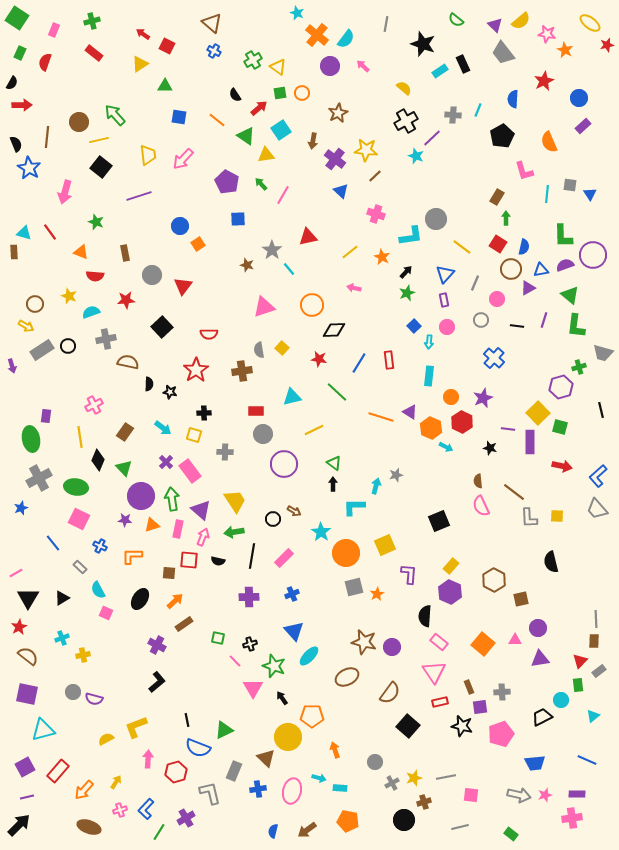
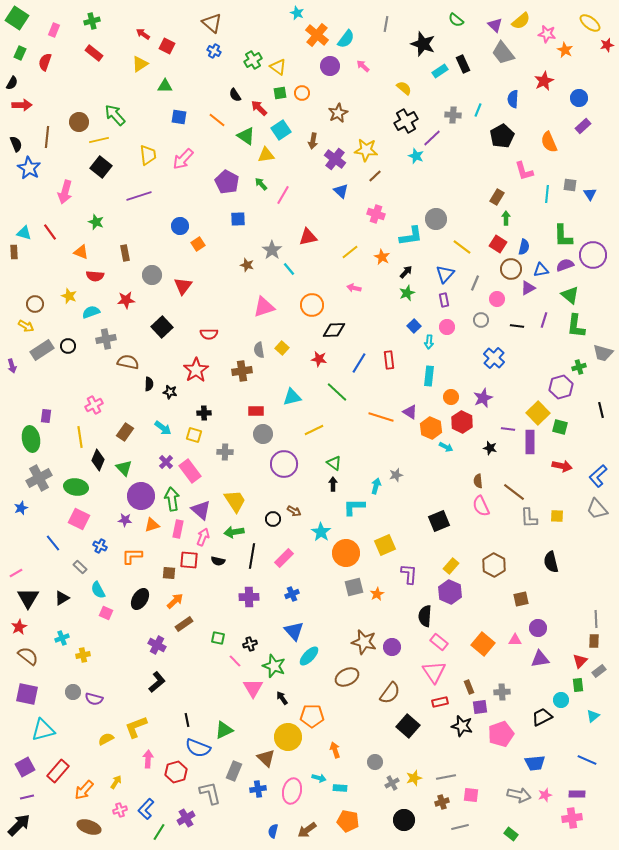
red arrow at (259, 108): rotated 96 degrees counterclockwise
brown hexagon at (494, 580): moved 15 px up
brown cross at (424, 802): moved 18 px right
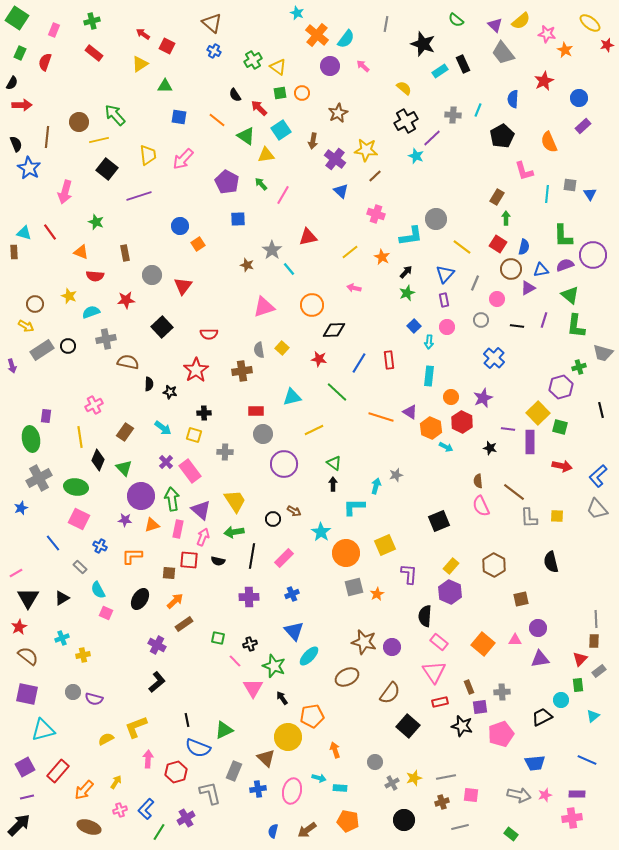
black square at (101, 167): moved 6 px right, 2 px down
red triangle at (580, 661): moved 2 px up
orange pentagon at (312, 716): rotated 10 degrees counterclockwise
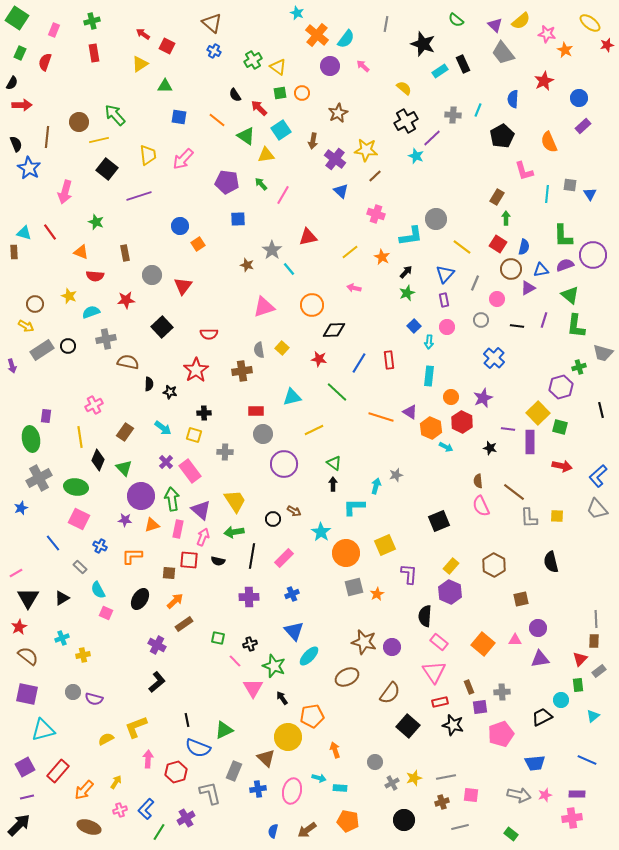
red rectangle at (94, 53): rotated 42 degrees clockwise
purple pentagon at (227, 182): rotated 20 degrees counterclockwise
black star at (462, 726): moved 9 px left, 1 px up
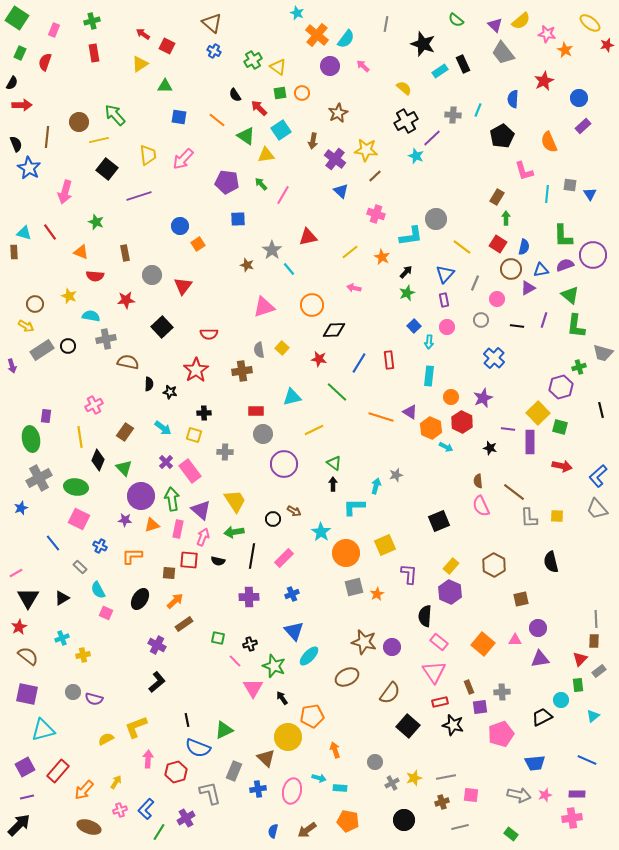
cyan semicircle at (91, 312): moved 4 px down; rotated 30 degrees clockwise
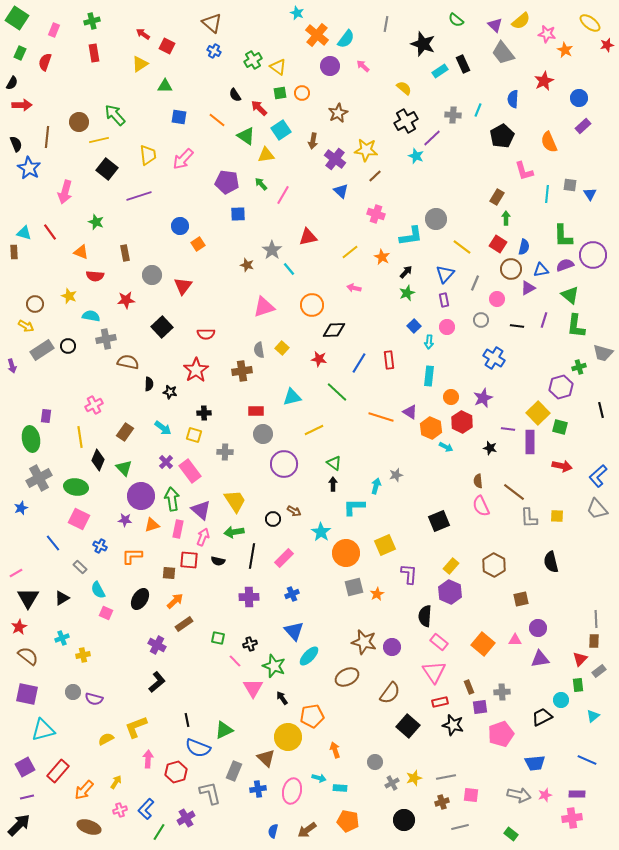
blue square at (238, 219): moved 5 px up
red semicircle at (209, 334): moved 3 px left
blue cross at (494, 358): rotated 10 degrees counterclockwise
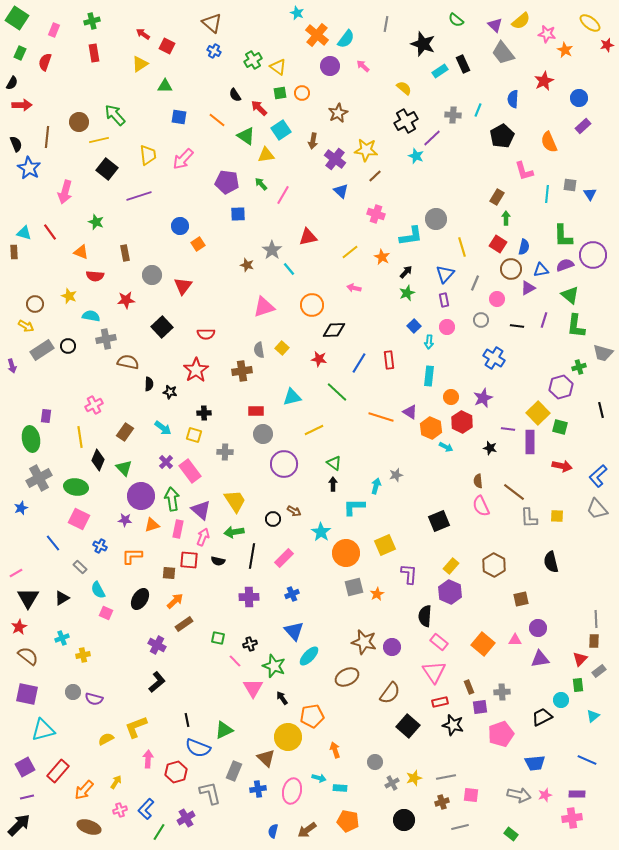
yellow line at (462, 247): rotated 36 degrees clockwise
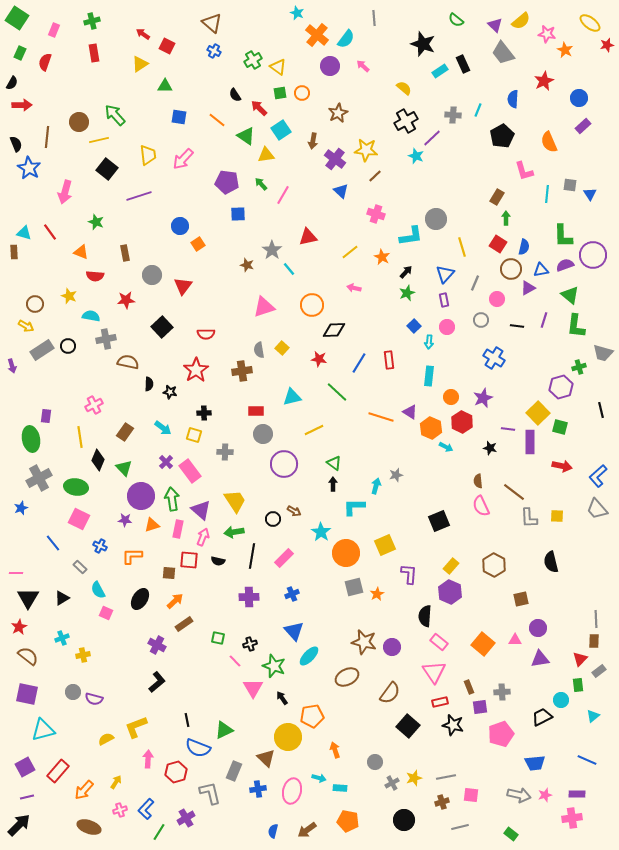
gray line at (386, 24): moved 12 px left, 6 px up; rotated 14 degrees counterclockwise
pink line at (16, 573): rotated 32 degrees clockwise
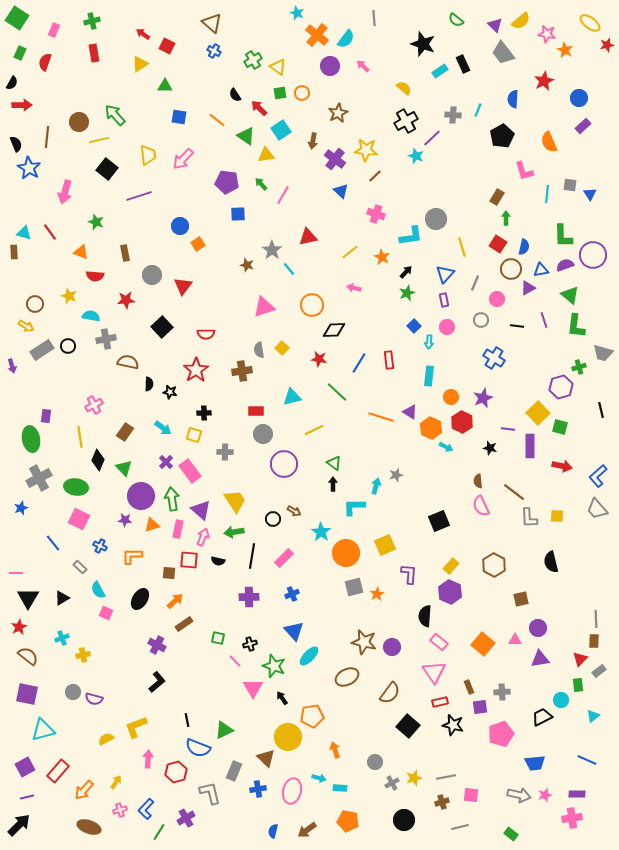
purple line at (544, 320): rotated 35 degrees counterclockwise
purple rectangle at (530, 442): moved 4 px down
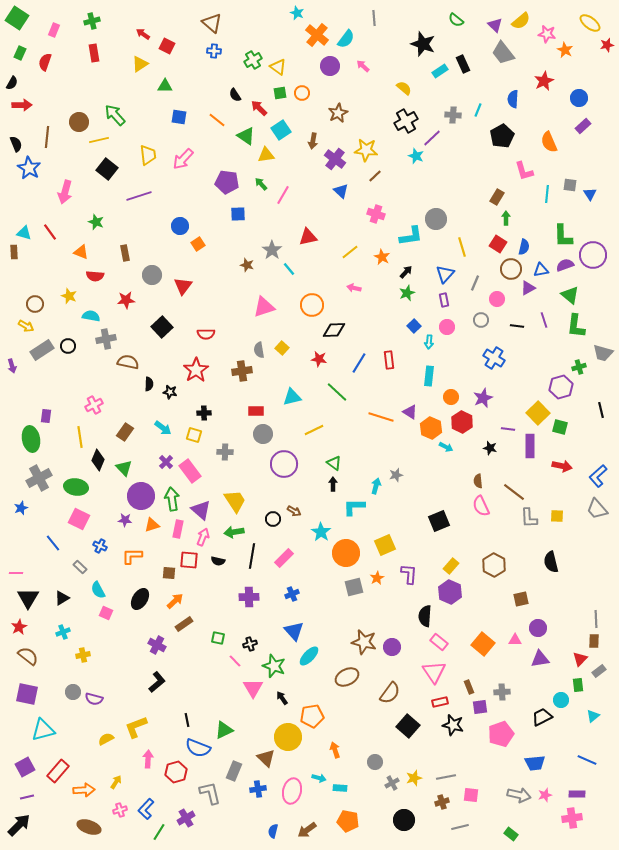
blue cross at (214, 51): rotated 24 degrees counterclockwise
orange star at (377, 594): moved 16 px up
cyan cross at (62, 638): moved 1 px right, 6 px up
orange arrow at (84, 790): rotated 135 degrees counterclockwise
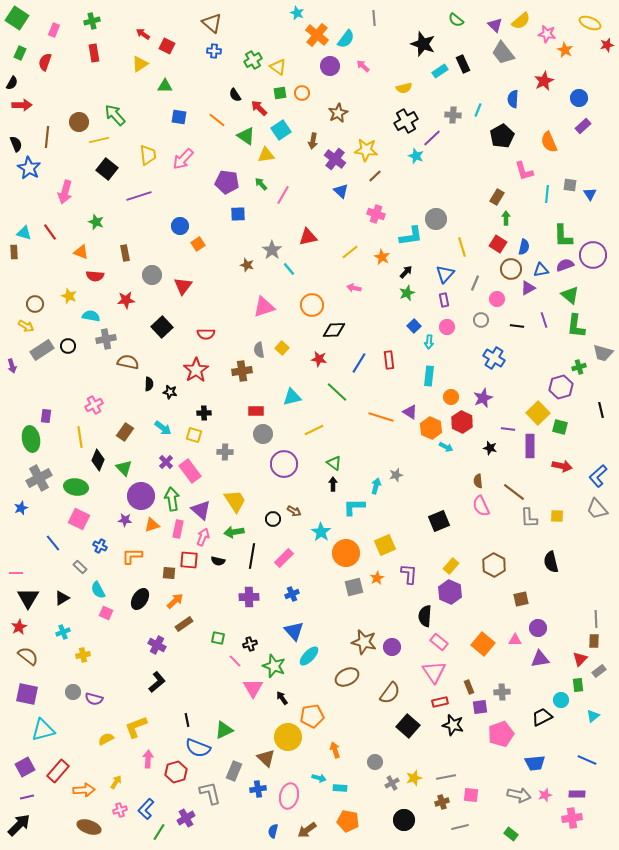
yellow ellipse at (590, 23): rotated 15 degrees counterclockwise
yellow semicircle at (404, 88): rotated 126 degrees clockwise
pink ellipse at (292, 791): moved 3 px left, 5 px down
